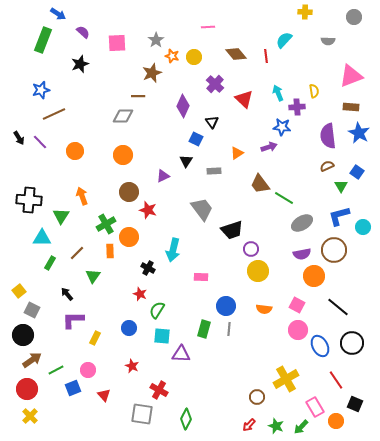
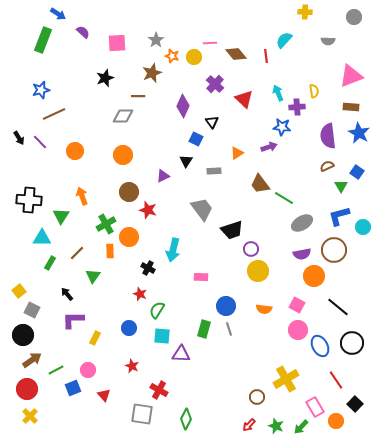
pink line at (208, 27): moved 2 px right, 16 px down
black star at (80, 64): moved 25 px right, 14 px down
gray line at (229, 329): rotated 24 degrees counterclockwise
black square at (355, 404): rotated 21 degrees clockwise
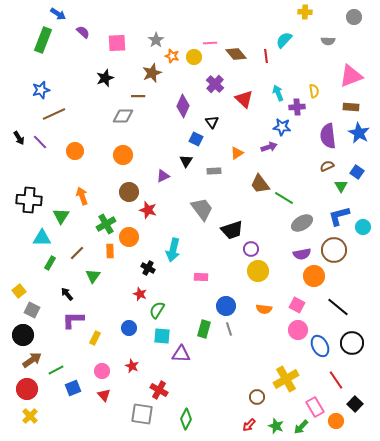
pink circle at (88, 370): moved 14 px right, 1 px down
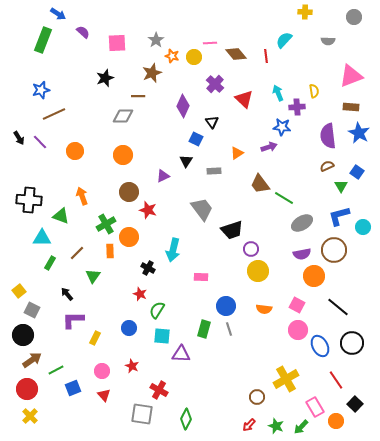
green triangle at (61, 216): rotated 42 degrees counterclockwise
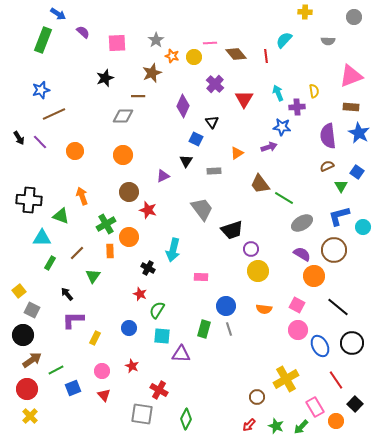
red triangle at (244, 99): rotated 18 degrees clockwise
purple semicircle at (302, 254): rotated 138 degrees counterclockwise
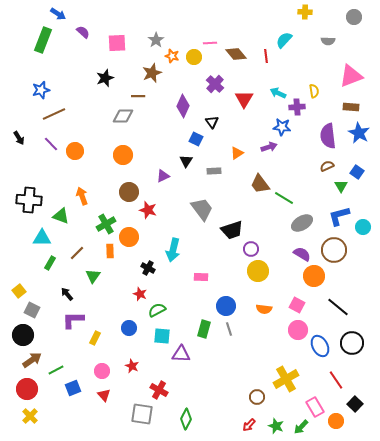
cyan arrow at (278, 93): rotated 42 degrees counterclockwise
purple line at (40, 142): moved 11 px right, 2 px down
green semicircle at (157, 310): rotated 30 degrees clockwise
